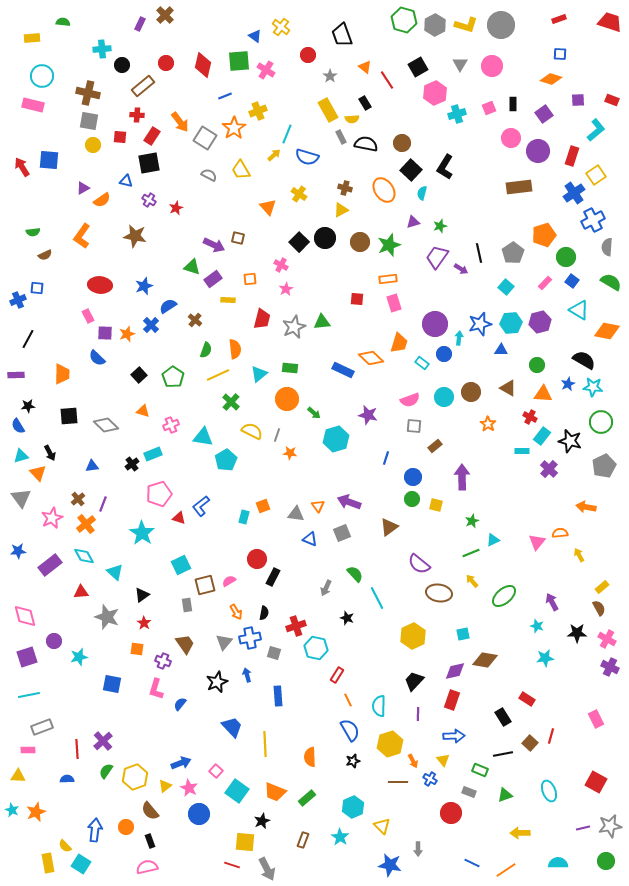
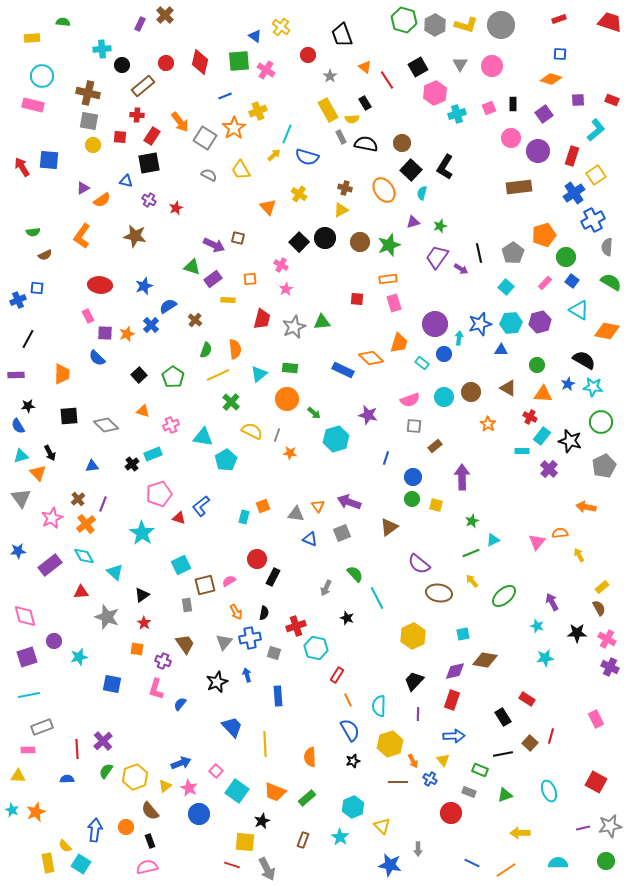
red diamond at (203, 65): moved 3 px left, 3 px up
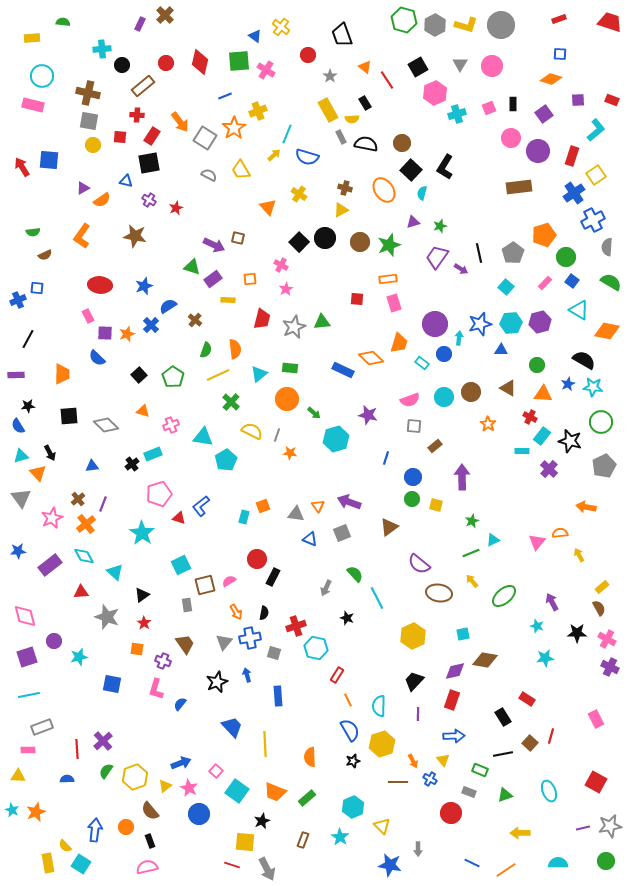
yellow hexagon at (390, 744): moved 8 px left
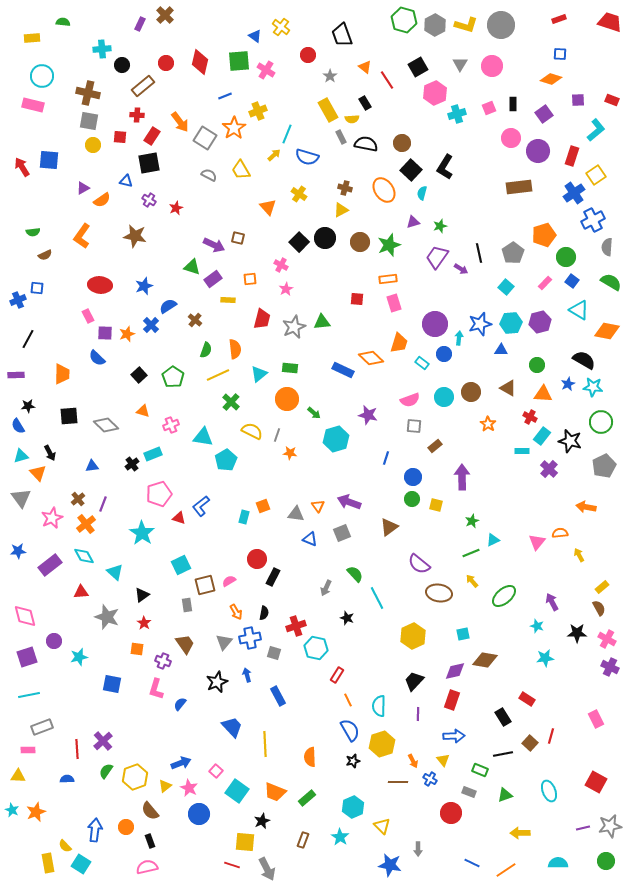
blue rectangle at (278, 696): rotated 24 degrees counterclockwise
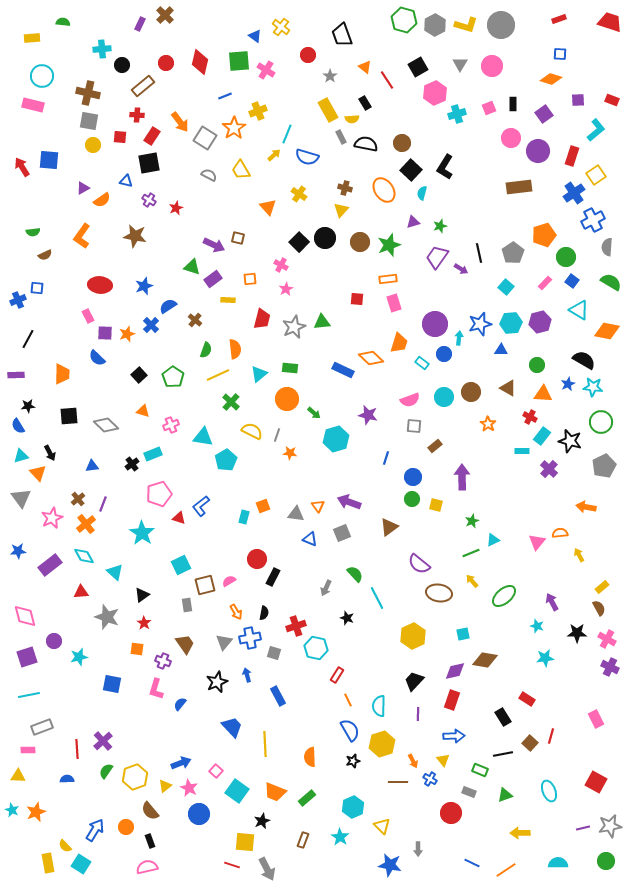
yellow triangle at (341, 210): rotated 21 degrees counterclockwise
blue arrow at (95, 830): rotated 25 degrees clockwise
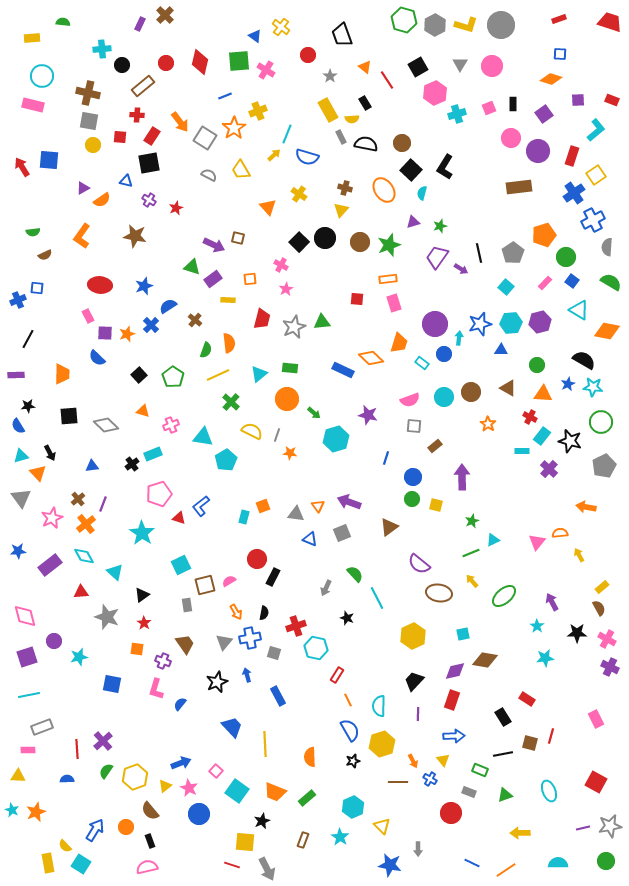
orange semicircle at (235, 349): moved 6 px left, 6 px up
cyan star at (537, 626): rotated 16 degrees clockwise
brown square at (530, 743): rotated 28 degrees counterclockwise
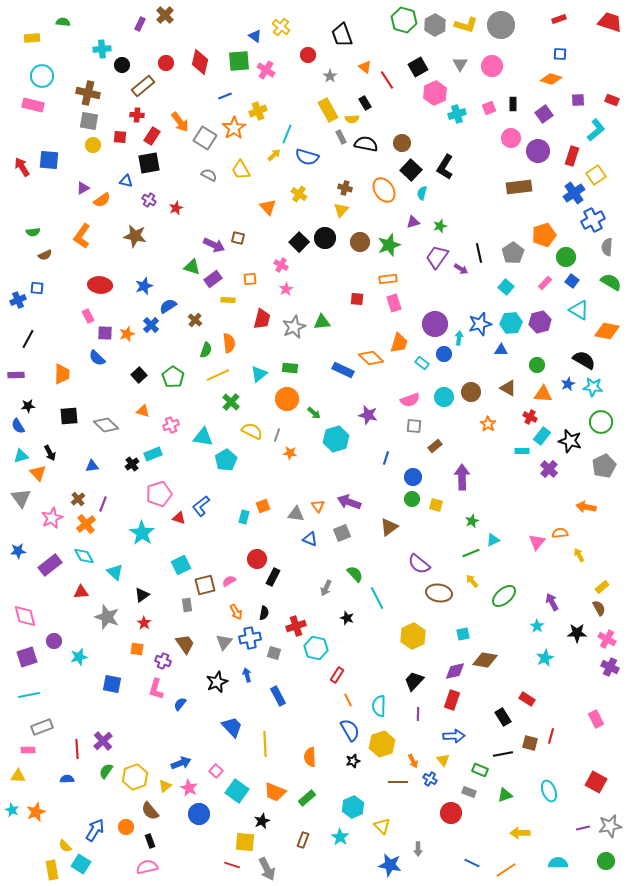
cyan star at (545, 658): rotated 18 degrees counterclockwise
yellow rectangle at (48, 863): moved 4 px right, 7 px down
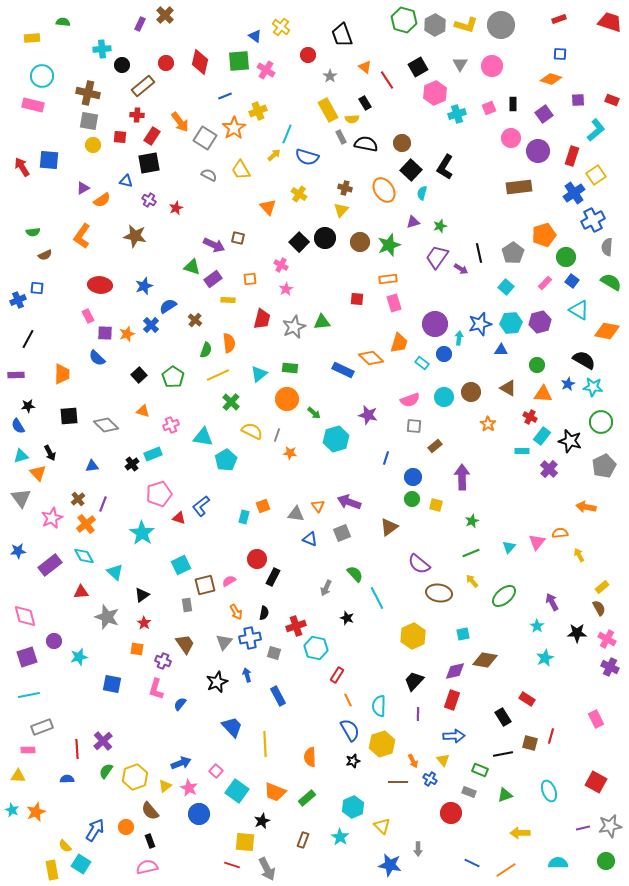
cyan triangle at (493, 540): moved 16 px right, 7 px down; rotated 24 degrees counterclockwise
